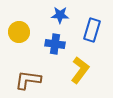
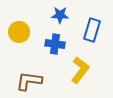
brown L-shape: moved 1 px right, 1 px down
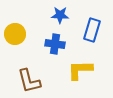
yellow circle: moved 4 px left, 2 px down
yellow L-shape: rotated 128 degrees counterclockwise
brown L-shape: rotated 112 degrees counterclockwise
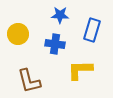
yellow circle: moved 3 px right
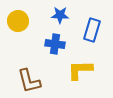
yellow circle: moved 13 px up
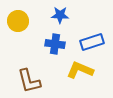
blue rectangle: moved 12 px down; rotated 55 degrees clockwise
yellow L-shape: rotated 24 degrees clockwise
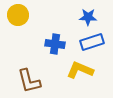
blue star: moved 28 px right, 2 px down
yellow circle: moved 6 px up
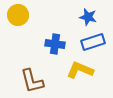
blue star: rotated 12 degrees clockwise
blue rectangle: moved 1 px right
brown L-shape: moved 3 px right
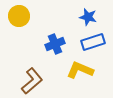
yellow circle: moved 1 px right, 1 px down
blue cross: rotated 30 degrees counterclockwise
brown L-shape: rotated 116 degrees counterclockwise
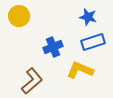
blue cross: moved 2 px left, 3 px down
